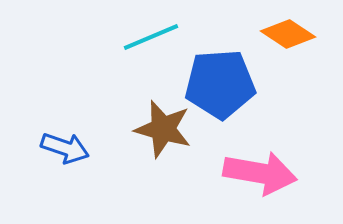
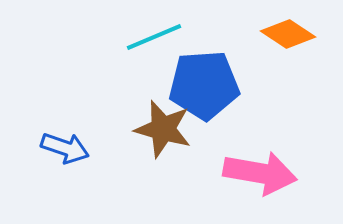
cyan line: moved 3 px right
blue pentagon: moved 16 px left, 1 px down
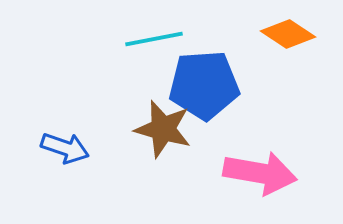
cyan line: moved 2 px down; rotated 12 degrees clockwise
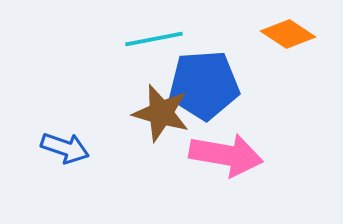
brown star: moved 2 px left, 16 px up
pink arrow: moved 34 px left, 18 px up
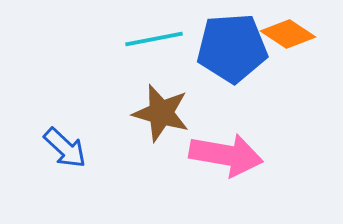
blue pentagon: moved 28 px right, 37 px up
blue arrow: rotated 24 degrees clockwise
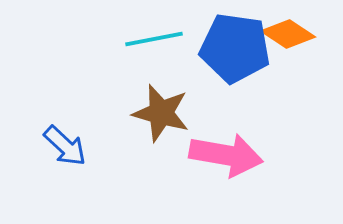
blue pentagon: moved 3 px right; rotated 12 degrees clockwise
blue arrow: moved 2 px up
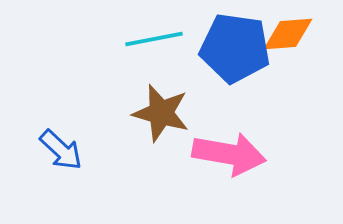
orange diamond: rotated 38 degrees counterclockwise
blue arrow: moved 4 px left, 4 px down
pink arrow: moved 3 px right, 1 px up
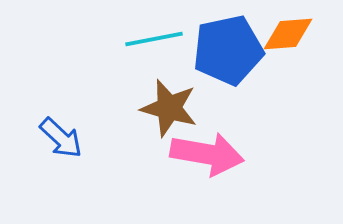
blue pentagon: moved 7 px left, 2 px down; rotated 20 degrees counterclockwise
brown star: moved 8 px right, 5 px up
blue arrow: moved 12 px up
pink arrow: moved 22 px left
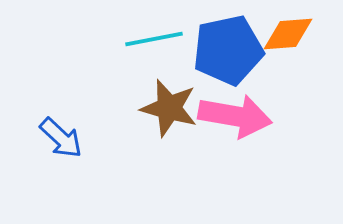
pink arrow: moved 28 px right, 38 px up
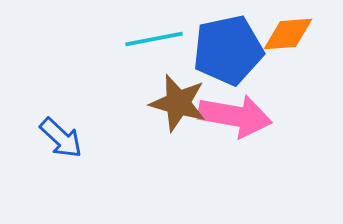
brown star: moved 9 px right, 5 px up
